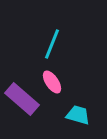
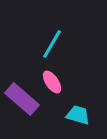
cyan line: rotated 8 degrees clockwise
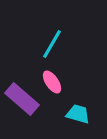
cyan trapezoid: moved 1 px up
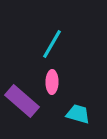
pink ellipse: rotated 35 degrees clockwise
purple rectangle: moved 2 px down
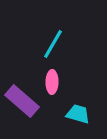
cyan line: moved 1 px right
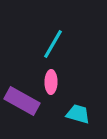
pink ellipse: moved 1 px left
purple rectangle: rotated 12 degrees counterclockwise
